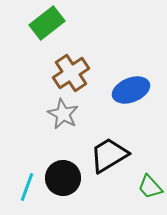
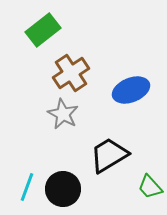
green rectangle: moved 4 px left, 7 px down
black circle: moved 11 px down
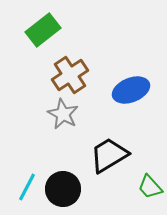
brown cross: moved 1 px left, 2 px down
cyan line: rotated 8 degrees clockwise
